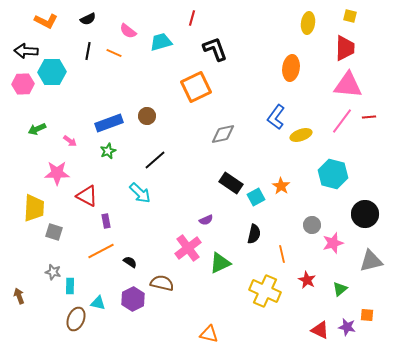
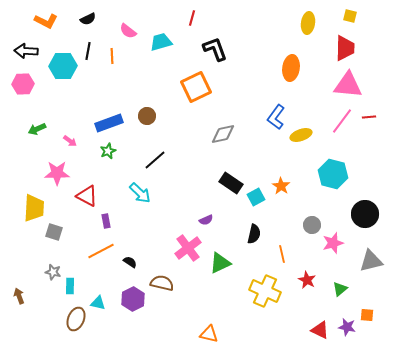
orange line at (114, 53): moved 2 px left, 3 px down; rotated 63 degrees clockwise
cyan hexagon at (52, 72): moved 11 px right, 6 px up
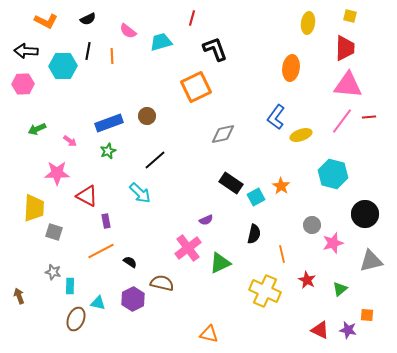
purple star at (347, 327): moved 1 px right, 3 px down
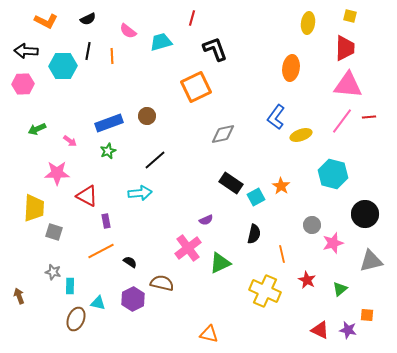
cyan arrow at (140, 193): rotated 50 degrees counterclockwise
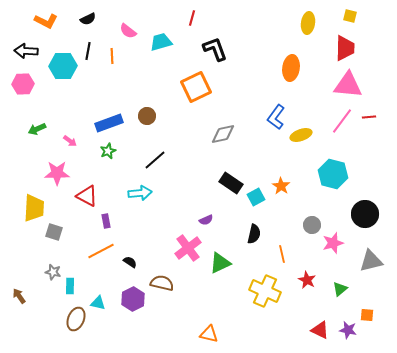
brown arrow at (19, 296): rotated 14 degrees counterclockwise
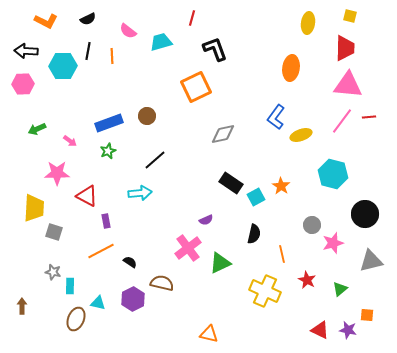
brown arrow at (19, 296): moved 3 px right, 10 px down; rotated 35 degrees clockwise
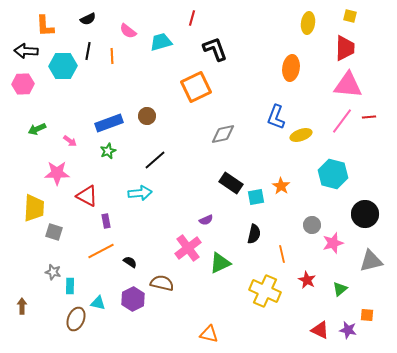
orange L-shape at (46, 21): moved 1 px left, 5 px down; rotated 60 degrees clockwise
blue L-shape at (276, 117): rotated 15 degrees counterclockwise
cyan square at (256, 197): rotated 18 degrees clockwise
